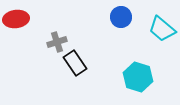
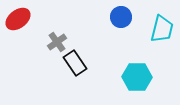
red ellipse: moved 2 px right; rotated 30 degrees counterclockwise
cyan trapezoid: rotated 116 degrees counterclockwise
gray cross: rotated 18 degrees counterclockwise
cyan hexagon: moved 1 px left; rotated 16 degrees counterclockwise
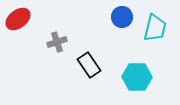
blue circle: moved 1 px right
cyan trapezoid: moved 7 px left, 1 px up
gray cross: rotated 18 degrees clockwise
black rectangle: moved 14 px right, 2 px down
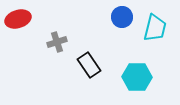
red ellipse: rotated 20 degrees clockwise
